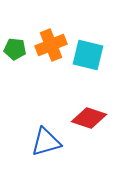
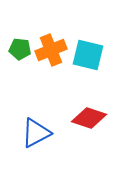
orange cross: moved 5 px down
green pentagon: moved 5 px right
blue triangle: moved 10 px left, 9 px up; rotated 12 degrees counterclockwise
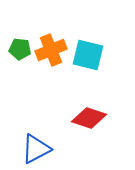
blue triangle: moved 16 px down
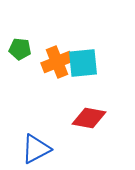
orange cross: moved 6 px right, 12 px down
cyan square: moved 5 px left, 8 px down; rotated 20 degrees counterclockwise
red diamond: rotated 8 degrees counterclockwise
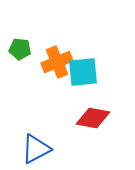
cyan square: moved 9 px down
red diamond: moved 4 px right
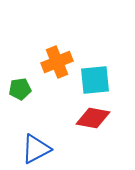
green pentagon: moved 40 px down; rotated 15 degrees counterclockwise
cyan square: moved 12 px right, 8 px down
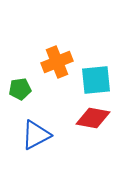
cyan square: moved 1 px right
blue triangle: moved 14 px up
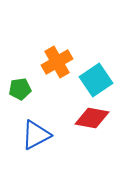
orange cross: rotated 8 degrees counterclockwise
cyan square: rotated 28 degrees counterclockwise
red diamond: moved 1 px left
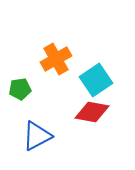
orange cross: moved 1 px left, 3 px up
red diamond: moved 6 px up
blue triangle: moved 1 px right, 1 px down
